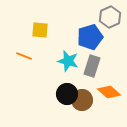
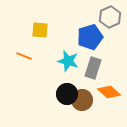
gray rectangle: moved 1 px right, 2 px down
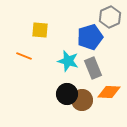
gray rectangle: rotated 40 degrees counterclockwise
orange diamond: rotated 40 degrees counterclockwise
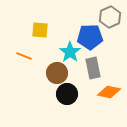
blue pentagon: rotated 15 degrees clockwise
cyan star: moved 2 px right, 9 px up; rotated 20 degrees clockwise
gray rectangle: rotated 10 degrees clockwise
orange diamond: rotated 10 degrees clockwise
brown circle: moved 25 px left, 27 px up
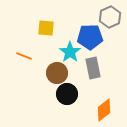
yellow square: moved 6 px right, 2 px up
orange diamond: moved 5 px left, 18 px down; rotated 50 degrees counterclockwise
